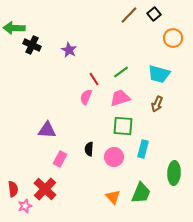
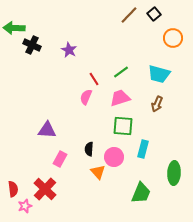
orange triangle: moved 15 px left, 25 px up
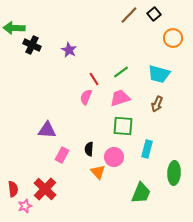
cyan rectangle: moved 4 px right
pink rectangle: moved 2 px right, 4 px up
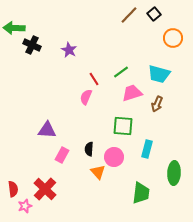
pink trapezoid: moved 12 px right, 5 px up
green trapezoid: rotated 15 degrees counterclockwise
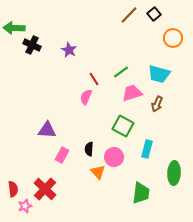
green square: rotated 25 degrees clockwise
